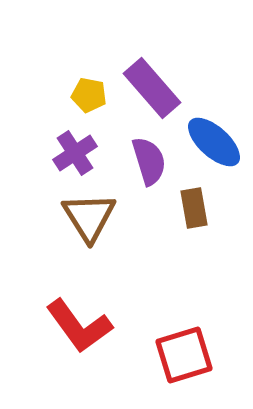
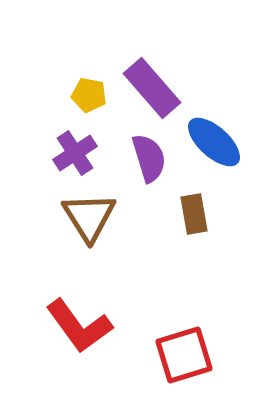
purple semicircle: moved 3 px up
brown rectangle: moved 6 px down
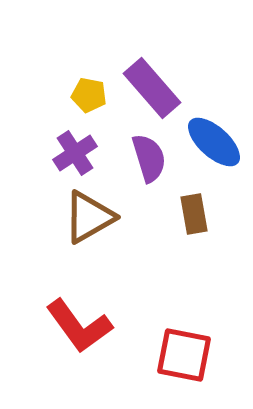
brown triangle: rotated 32 degrees clockwise
red square: rotated 28 degrees clockwise
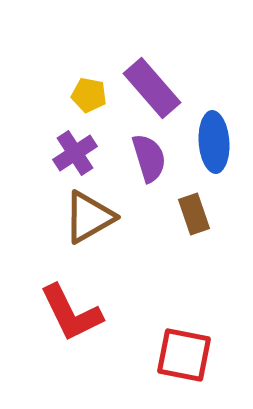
blue ellipse: rotated 44 degrees clockwise
brown rectangle: rotated 9 degrees counterclockwise
red L-shape: moved 8 px left, 13 px up; rotated 10 degrees clockwise
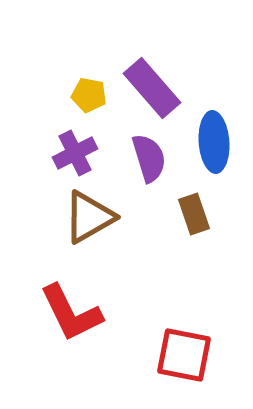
purple cross: rotated 6 degrees clockwise
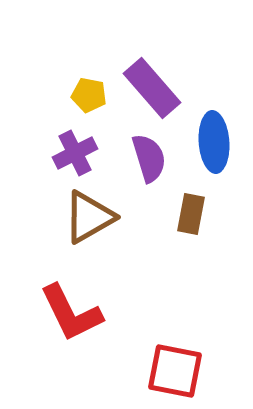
brown rectangle: moved 3 px left; rotated 30 degrees clockwise
red square: moved 9 px left, 16 px down
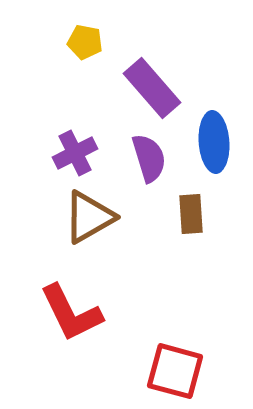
yellow pentagon: moved 4 px left, 53 px up
brown rectangle: rotated 15 degrees counterclockwise
red square: rotated 4 degrees clockwise
